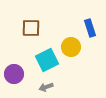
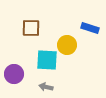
blue rectangle: rotated 54 degrees counterclockwise
yellow circle: moved 4 px left, 2 px up
cyan square: rotated 30 degrees clockwise
gray arrow: rotated 32 degrees clockwise
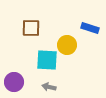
purple circle: moved 8 px down
gray arrow: moved 3 px right
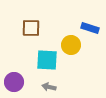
yellow circle: moved 4 px right
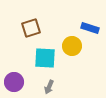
brown square: rotated 18 degrees counterclockwise
yellow circle: moved 1 px right, 1 px down
cyan square: moved 2 px left, 2 px up
gray arrow: rotated 80 degrees counterclockwise
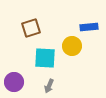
blue rectangle: moved 1 px left, 1 px up; rotated 24 degrees counterclockwise
gray arrow: moved 1 px up
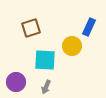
blue rectangle: rotated 60 degrees counterclockwise
cyan square: moved 2 px down
purple circle: moved 2 px right
gray arrow: moved 3 px left, 1 px down
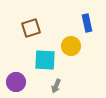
blue rectangle: moved 2 px left, 4 px up; rotated 36 degrees counterclockwise
yellow circle: moved 1 px left
gray arrow: moved 10 px right, 1 px up
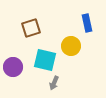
cyan square: rotated 10 degrees clockwise
purple circle: moved 3 px left, 15 px up
gray arrow: moved 2 px left, 3 px up
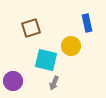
cyan square: moved 1 px right
purple circle: moved 14 px down
